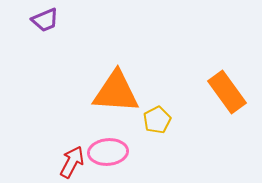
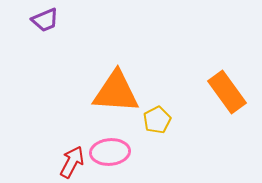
pink ellipse: moved 2 px right
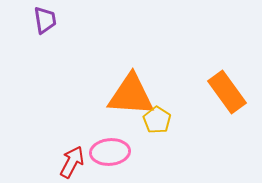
purple trapezoid: rotated 76 degrees counterclockwise
orange triangle: moved 15 px right, 3 px down
yellow pentagon: rotated 12 degrees counterclockwise
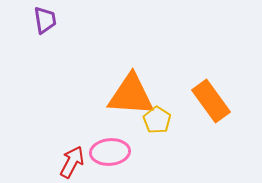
orange rectangle: moved 16 px left, 9 px down
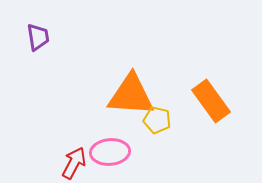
purple trapezoid: moved 7 px left, 17 px down
yellow pentagon: rotated 20 degrees counterclockwise
red arrow: moved 2 px right, 1 px down
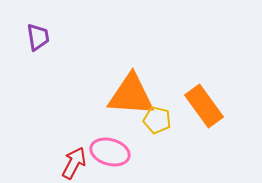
orange rectangle: moved 7 px left, 5 px down
pink ellipse: rotated 21 degrees clockwise
